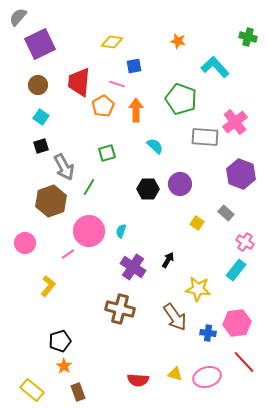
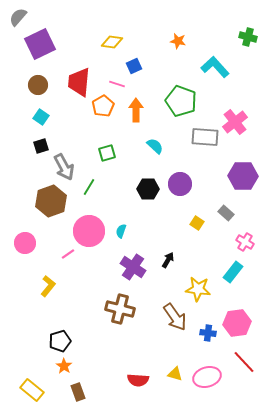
blue square at (134, 66): rotated 14 degrees counterclockwise
green pentagon at (181, 99): moved 2 px down
purple hexagon at (241, 174): moved 2 px right, 2 px down; rotated 20 degrees counterclockwise
cyan rectangle at (236, 270): moved 3 px left, 2 px down
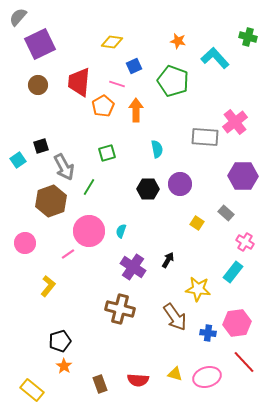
cyan L-shape at (215, 67): moved 9 px up
green pentagon at (181, 101): moved 8 px left, 20 px up
cyan square at (41, 117): moved 23 px left, 43 px down; rotated 21 degrees clockwise
cyan semicircle at (155, 146): moved 2 px right, 3 px down; rotated 36 degrees clockwise
brown rectangle at (78, 392): moved 22 px right, 8 px up
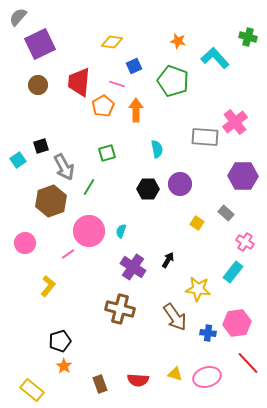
red line at (244, 362): moved 4 px right, 1 px down
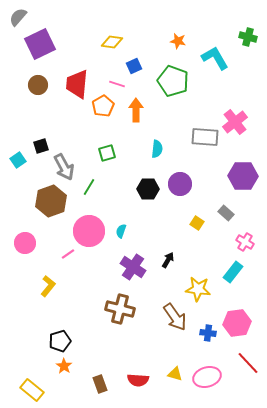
cyan L-shape at (215, 58): rotated 12 degrees clockwise
red trapezoid at (79, 82): moved 2 px left, 2 px down
cyan semicircle at (157, 149): rotated 18 degrees clockwise
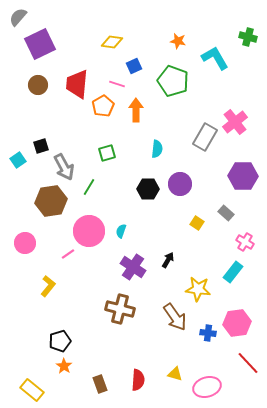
gray rectangle at (205, 137): rotated 64 degrees counterclockwise
brown hexagon at (51, 201): rotated 12 degrees clockwise
pink ellipse at (207, 377): moved 10 px down
red semicircle at (138, 380): rotated 90 degrees counterclockwise
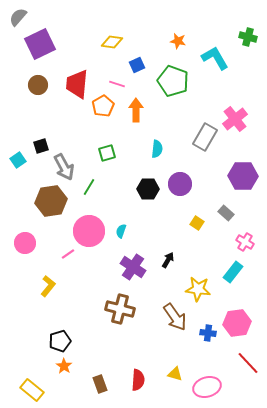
blue square at (134, 66): moved 3 px right, 1 px up
pink cross at (235, 122): moved 3 px up
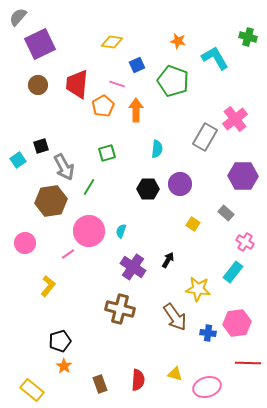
yellow square at (197, 223): moved 4 px left, 1 px down
red line at (248, 363): rotated 45 degrees counterclockwise
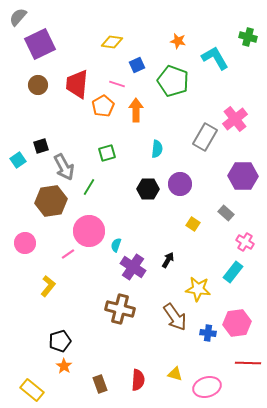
cyan semicircle at (121, 231): moved 5 px left, 14 px down
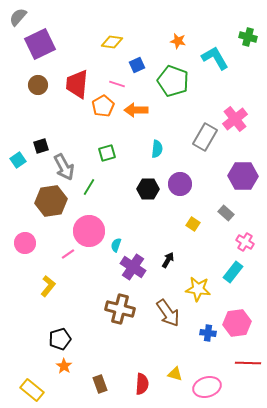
orange arrow at (136, 110): rotated 90 degrees counterclockwise
brown arrow at (175, 317): moved 7 px left, 4 px up
black pentagon at (60, 341): moved 2 px up
red semicircle at (138, 380): moved 4 px right, 4 px down
